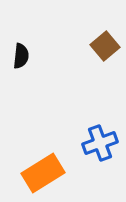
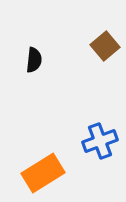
black semicircle: moved 13 px right, 4 px down
blue cross: moved 2 px up
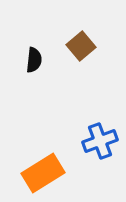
brown square: moved 24 px left
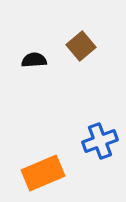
black semicircle: rotated 100 degrees counterclockwise
orange rectangle: rotated 9 degrees clockwise
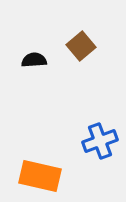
orange rectangle: moved 3 px left, 3 px down; rotated 36 degrees clockwise
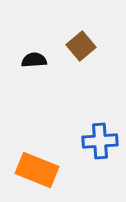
blue cross: rotated 16 degrees clockwise
orange rectangle: moved 3 px left, 6 px up; rotated 9 degrees clockwise
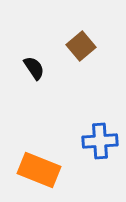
black semicircle: moved 8 px down; rotated 60 degrees clockwise
orange rectangle: moved 2 px right
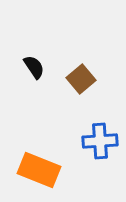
brown square: moved 33 px down
black semicircle: moved 1 px up
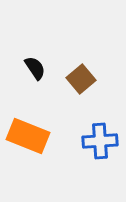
black semicircle: moved 1 px right, 1 px down
orange rectangle: moved 11 px left, 34 px up
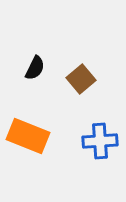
black semicircle: rotated 60 degrees clockwise
